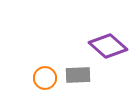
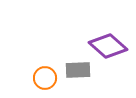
gray rectangle: moved 5 px up
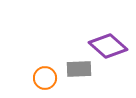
gray rectangle: moved 1 px right, 1 px up
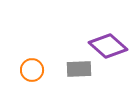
orange circle: moved 13 px left, 8 px up
